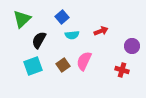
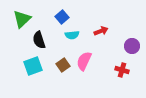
black semicircle: rotated 48 degrees counterclockwise
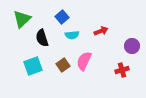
black semicircle: moved 3 px right, 2 px up
red cross: rotated 32 degrees counterclockwise
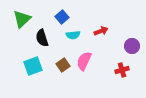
cyan semicircle: moved 1 px right
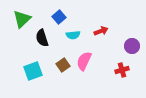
blue square: moved 3 px left
cyan square: moved 5 px down
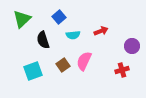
black semicircle: moved 1 px right, 2 px down
